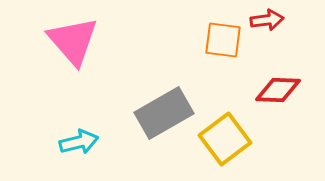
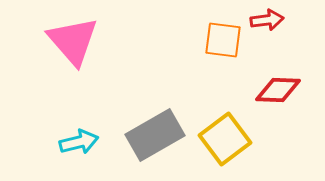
gray rectangle: moved 9 px left, 22 px down
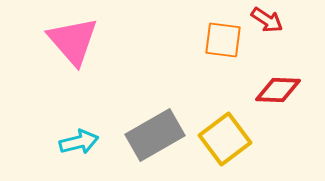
red arrow: rotated 40 degrees clockwise
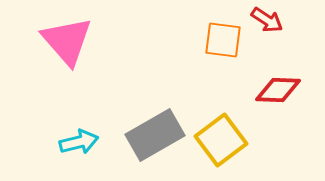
pink triangle: moved 6 px left
yellow square: moved 4 px left, 1 px down
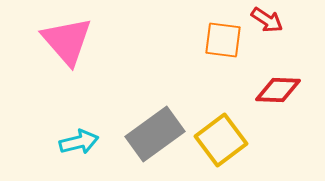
gray rectangle: moved 1 px up; rotated 6 degrees counterclockwise
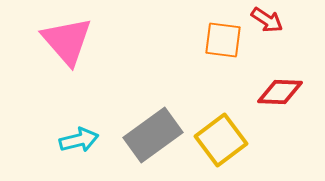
red diamond: moved 2 px right, 2 px down
gray rectangle: moved 2 px left, 1 px down
cyan arrow: moved 2 px up
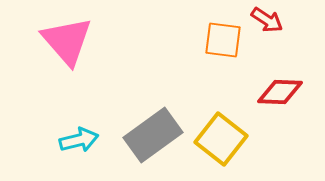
yellow square: moved 1 px up; rotated 15 degrees counterclockwise
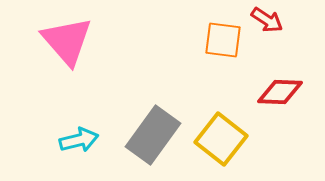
gray rectangle: rotated 18 degrees counterclockwise
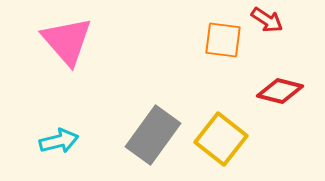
red diamond: moved 1 px up; rotated 12 degrees clockwise
cyan arrow: moved 20 px left, 1 px down
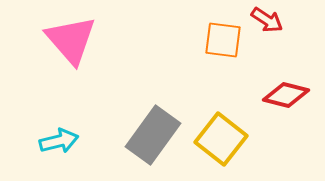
pink triangle: moved 4 px right, 1 px up
red diamond: moved 6 px right, 4 px down
